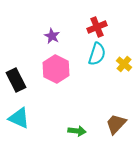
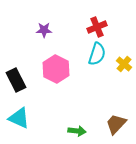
purple star: moved 8 px left, 6 px up; rotated 28 degrees counterclockwise
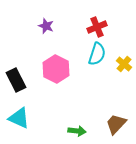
purple star: moved 2 px right, 4 px up; rotated 21 degrees clockwise
